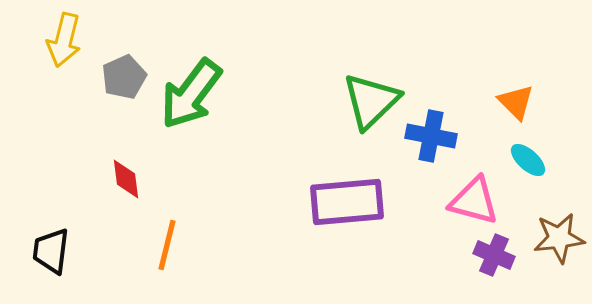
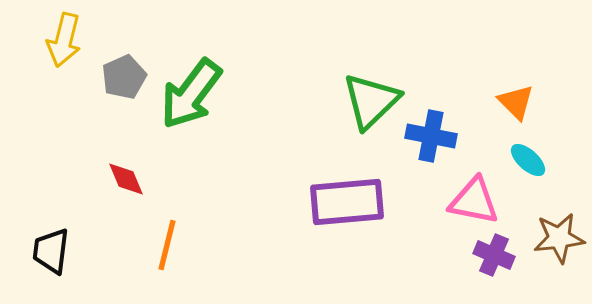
red diamond: rotated 15 degrees counterclockwise
pink triangle: rotated 4 degrees counterclockwise
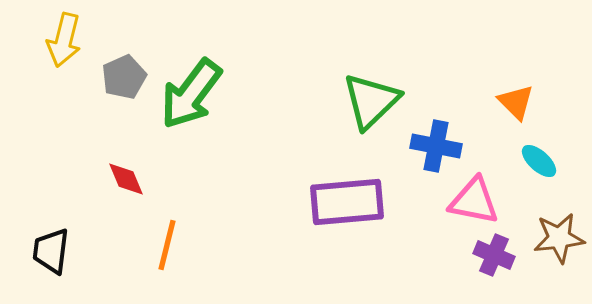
blue cross: moved 5 px right, 10 px down
cyan ellipse: moved 11 px right, 1 px down
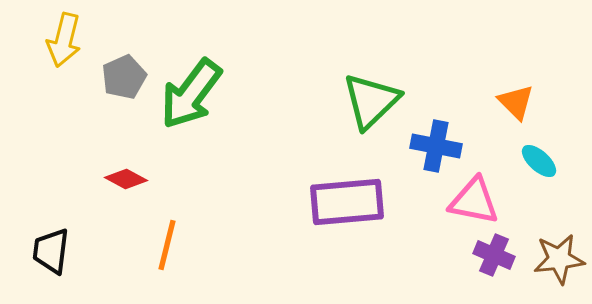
red diamond: rotated 39 degrees counterclockwise
brown star: moved 21 px down
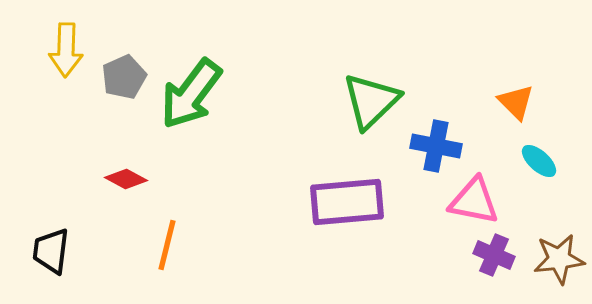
yellow arrow: moved 2 px right, 10 px down; rotated 12 degrees counterclockwise
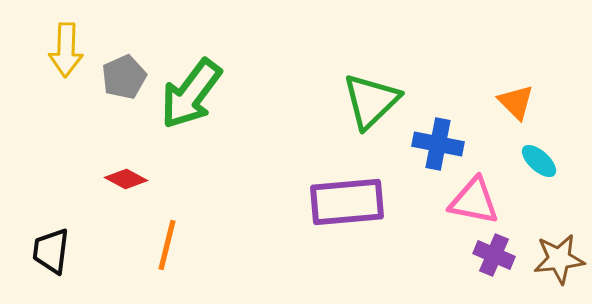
blue cross: moved 2 px right, 2 px up
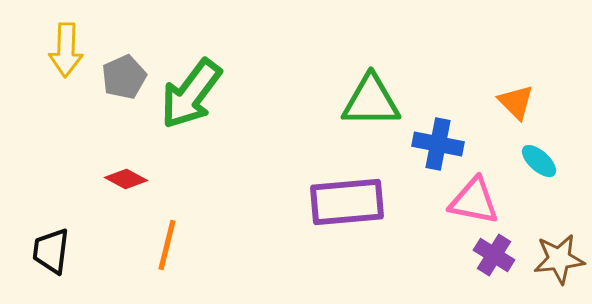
green triangle: rotated 44 degrees clockwise
purple cross: rotated 9 degrees clockwise
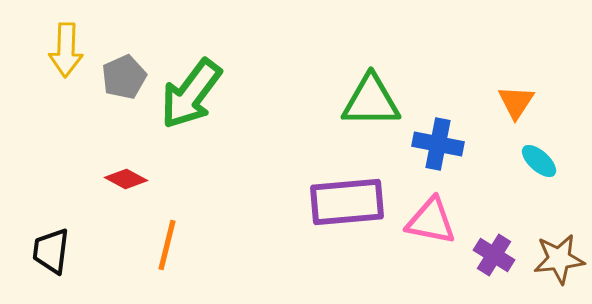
orange triangle: rotated 18 degrees clockwise
pink triangle: moved 43 px left, 20 px down
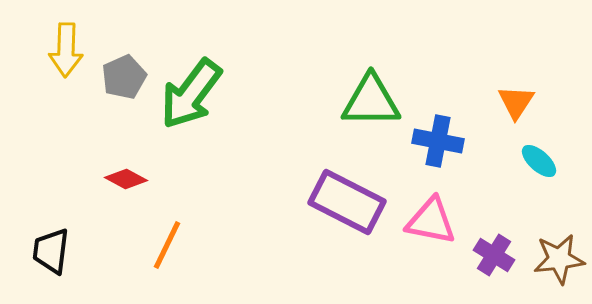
blue cross: moved 3 px up
purple rectangle: rotated 32 degrees clockwise
orange line: rotated 12 degrees clockwise
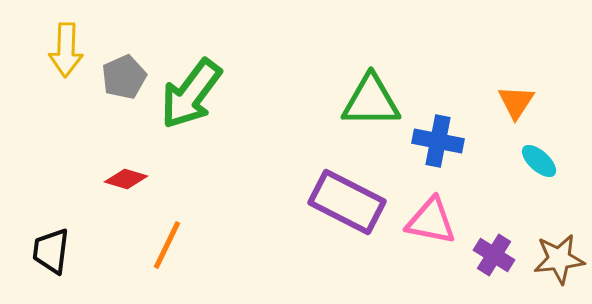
red diamond: rotated 12 degrees counterclockwise
